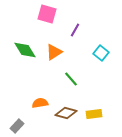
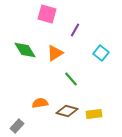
orange triangle: moved 1 px right, 1 px down
brown diamond: moved 1 px right, 2 px up
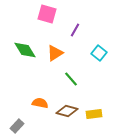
cyan square: moved 2 px left
orange semicircle: rotated 21 degrees clockwise
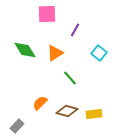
pink square: rotated 18 degrees counterclockwise
green line: moved 1 px left, 1 px up
orange semicircle: rotated 56 degrees counterclockwise
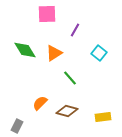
orange triangle: moved 1 px left
yellow rectangle: moved 9 px right, 3 px down
gray rectangle: rotated 16 degrees counterclockwise
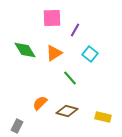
pink square: moved 5 px right, 4 px down
cyan square: moved 9 px left, 1 px down
yellow rectangle: rotated 21 degrees clockwise
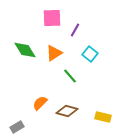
green line: moved 2 px up
gray rectangle: moved 1 px down; rotated 32 degrees clockwise
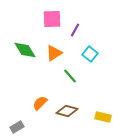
pink square: moved 1 px down
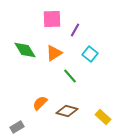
yellow rectangle: rotated 28 degrees clockwise
